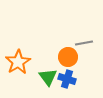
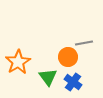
blue cross: moved 6 px right, 3 px down; rotated 18 degrees clockwise
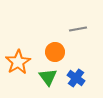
gray line: moved 6 px left, 14 px up
orange circle: moved 13 px left, 5 px up
blue cross: moved 3 px right, 4 px up
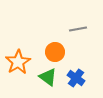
green triangle: rotated 18 degrees counterclockwise
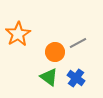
gray line: moved 14 px down; rotated 18 degrees counterclockwise
orange star: moved 28 px up
green triangle: moved 1 px right
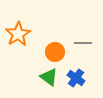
gray line: moved 5 px right; rotated 30 degrees clockwise
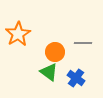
green triangle: moved 5 px up
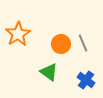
gray line: rotated 66 degrees clockwise
orange circle: moved 6 px right, 8 px up
blue cross: moved 10 px right, 2 px down
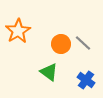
orange star: moved 3 px up
gray line: rotated 24 degrees counterclockwise
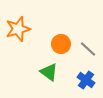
orange star: moved 2 px up; rotated 15 degrees clockwise
gray line: moved 5 px right, 6 px down
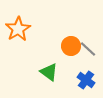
orange star: rotated 15 degrees counterclockwise
orange circle: moved 10 px right, 2 px down
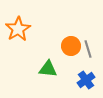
gray line: rotated 30 degrees clockwise
green triangle: moved 1 px left, 3 px up; rotated 30 degrees counterclockwise
blue cross: rotated 18 degrees clockwise
